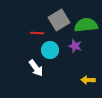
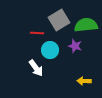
yellow arrow: moved 4 px left, 1 px down
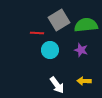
purple star: moved 6 px right, 4 px down
white arrow: moved 21 px right, 17 px down
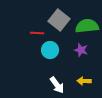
gray square: rotated 20 degrees counterclockwise
green semicircle: moved 1 px right, 1 px down
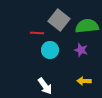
white arrow: moved 12 px left, 1 px down
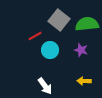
green semicircle: moved 2 px up
red line: moved 2 px left, 3 px down; rotated 32 degrees counterclockwise
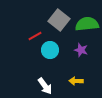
yellow arrow: moved 8 px left
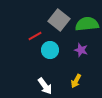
yellow arrow: rotated 64 degrees counterclockwise
